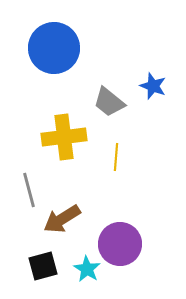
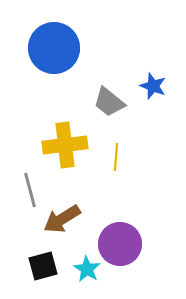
yellow cross: moved 1 px right, 8 px down
gray line: moved 1 px right
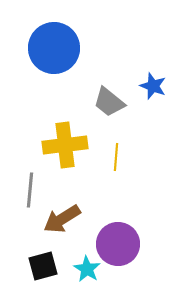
gray line: rotated 20 degrees clockwise
purple circle: moved 2 px left
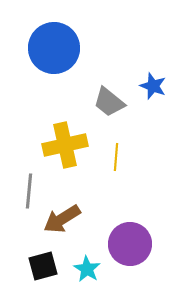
yellow cross: rotated 6 degrees counterclockwise
gray line: moved 1 px left, 1 px down
purple circle: moved 12 px right
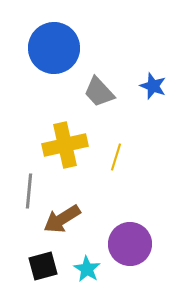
gray trapezoid: moved 10 px left, 10 px up; rotated 8 degrees clockwise
yellow line: rotated 12 degrees clockwise
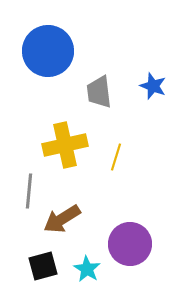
blue circle: moved 6 px left, 3 px down
gray trapezoid: rotated 36 degrees clockwise
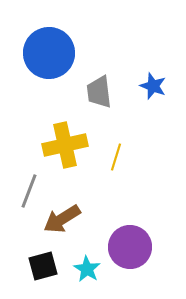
blue circle: moved 1 px right, 2 px down
gray line: rotated 16 degrees clockwise
purple circle: moved 3 px down
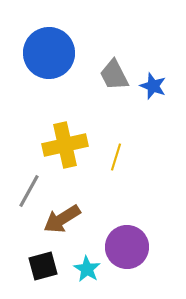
gray trapezoid: moved 15 px right, 17 px up; rotated 20 degrees counterclockwise
gray line: rotated 8 degrees clockwise
purple circle: moved 3 px left
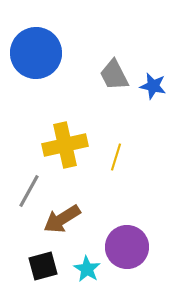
blue circle: moved 13 px left
blue star: rotated 8 degrees counterclockwise
